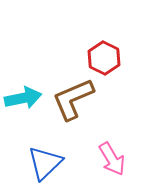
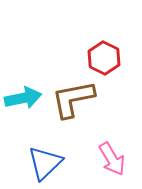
brown L-shape: rotated 12 degrees clockwise
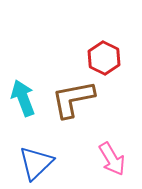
cyan arrow: rotated 99 degrees counterclockwise
blue triangle: moved 9 px left
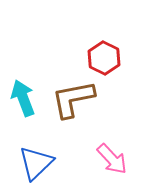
pink arrow: rotated 12 degrees counterclockwise
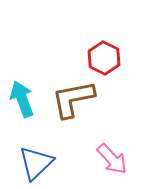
cyan arrow: moved 1 px left, 1 px down
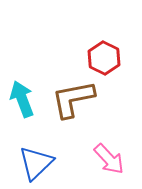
pink arrow: moved 3 px left
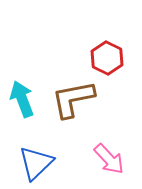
red hexagon: moved 3 px right
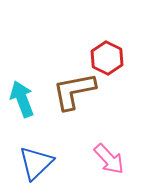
brown L-shape: moved 1 px right, 8 px up
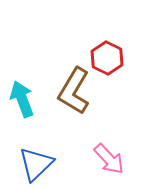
brown L-shape: rotated 48 degrees counterclockwise
blue triangle: moved 1 px down
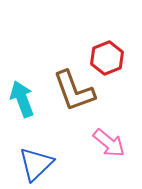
red hexagon: rotated 12 degrees clockwise
brown L-shape: rotated 51 degrees counterclockwise
pink arrow: moved 16 px up; rotated 8 degrees counterclockwise
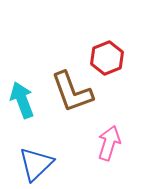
brown L-shape: moved 2 px left, 1 px down
cyan arrow: moved 1 px down
pink arrow: rotated 112 degrees counterclockwise
